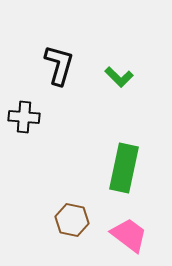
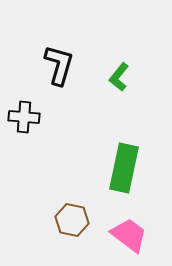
green L-shape: rotated 84 degrees clockwise
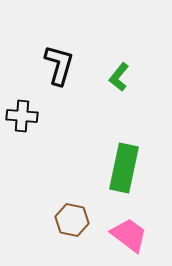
black cross: moved 2 px left, 1 px up
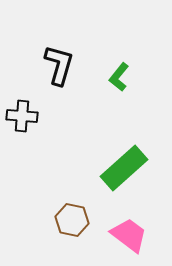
green rectangle: rotated 36 degrees clockwise
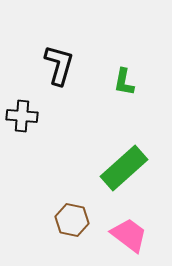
green L-shape: moved 5 px right, 5 px down; rotated 28 degrees counterclockwise
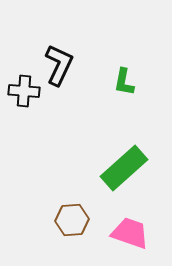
black L-shape: rotated 9 degrees clockwise
black cross: moved 2 px right, 25 px up
brown hexagon: rotated 16 degrees counterclockwise
pink trapezoid: moved 1 px right, 2 px up; rotated 18 degrees counterclockwise
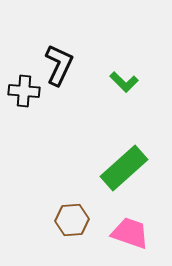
green L-shape: rotated 56 degrees counterclockwise
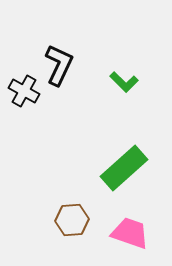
black cross: rotated 24 degrees clockwise
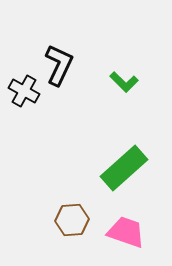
pink trapezoid: moved 4 px left, 1 px up
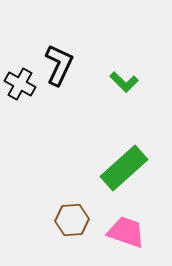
black cross: moved 4 px left, 7 px up
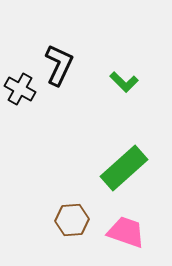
black cross: moved 5 px down
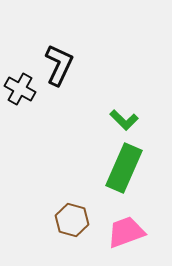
green L-shape: moved 38 px down
green rectangle: rotated 24 degrees counterclockwise
brown hexagon: rotated 20 degrees clockwise
pink trapezoid: rotated 39 degrees counterclockwise
